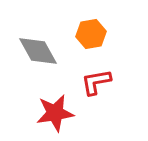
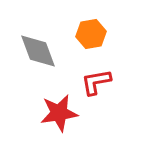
gray diamond: rotated 9 degrees clockwise
red star: moved 4 px right
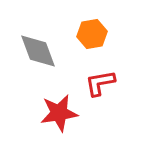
orange hexagon: moved 1 px right
red L-shape: moved 4 px right, 1 px down
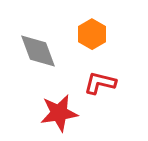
orange hexagon: rotated 20 degrees counterclockwise
red L-shape: rotated 24 degrees clockwise
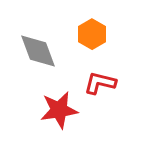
red star: moved 3 px up
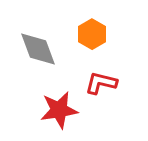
gray diamond: moved 2 px up
red L-shape: moved 1 px right
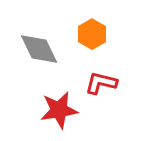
gray diamond: moved 1 px right; rotated 6 degrees counterclockwise
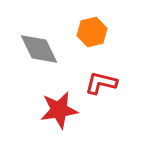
orange hexagon: moved 2 px up; rotated 16 degrees clockwise
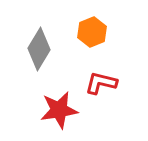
orange hexagon: rotated 8 degrees counterclockwise
gray diamond: rotated 57 degrees clockwise
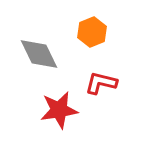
gray diamond: moved 5 px down; rotated 57 degrees counterclockwise
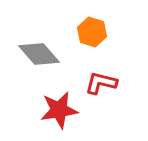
orange hexagon: rotated 20 degrees counterclockwise
gray diamond: rotated 15 degrees counterclockwise
